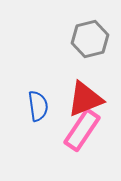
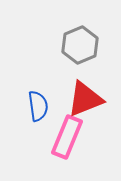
gray hexagon: moved 10 px left, 6 px down; rotated 9 degrees counterclockwise
pink rectangle: moved 15 px left, 7 px down; rotated 12 degrees counterclockwise
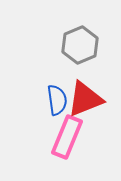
blue semicircle: moved 19 px right, 6 px up
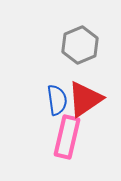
red triangle: rotated 12 degrees counterclockwise
pink rectangle: rotated 9 degrees counterclockwise
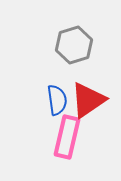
gray hexagon: moved 6 px left; rotated 6 degrees clockwise
red triangle: moved 3 px right, 1 px down
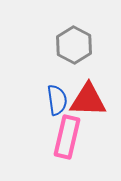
gray hexagon: rotated 15 degrees counterclockwise
red triangle: rotated 36 degrees clockwise
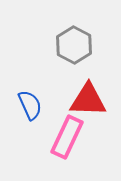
blue semicircle: moved 27 px left, 5 px down; rotated 16 degrees counterclockwise
pink rectangle: rotated 12 degrees clockwise
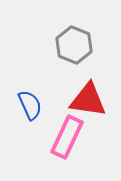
gray hexagon: rotated 6 degrees counterclockwise
red triangle: rotated 6 degrees clockwise
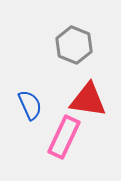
pink rectangle: moved 3 px left
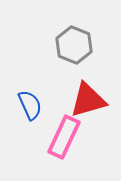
red triangle: rotated 24 degrees counterclockwise
